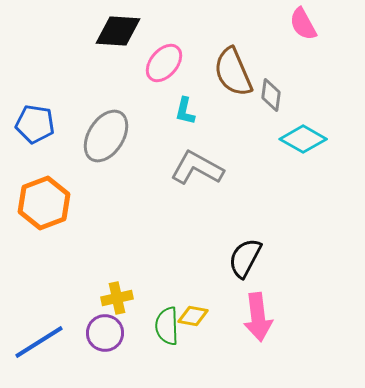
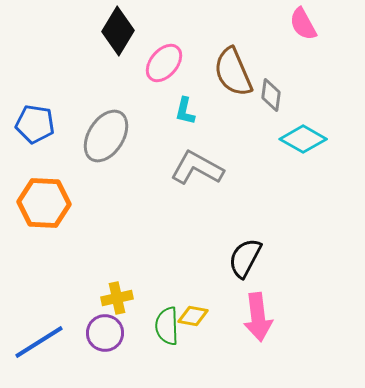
black diamond: rotated 63 degrees counterclockwise
orange hexagon: rotated 24 degrees clockwise
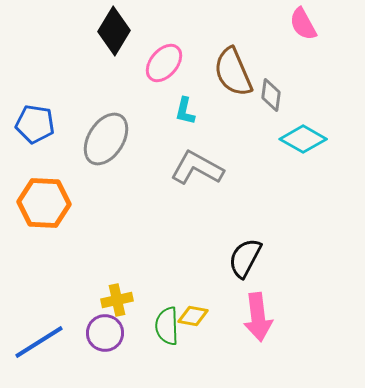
black diamond: moved 4 px left
gray ellipse: moved 3 px down
yellow cross: moved 2 px down
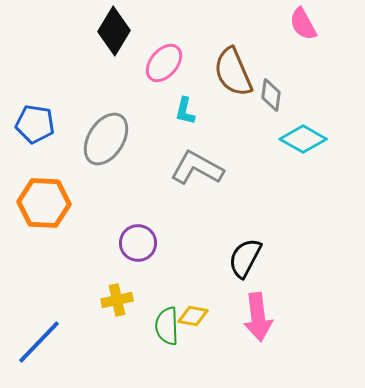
purple circle: moved 33 px right, 90 px up
blue line: rotated 14 degrees counterclockwise
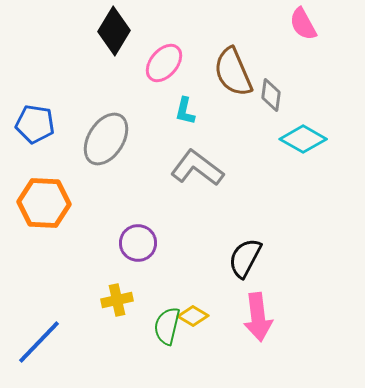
gray L-shape: rotated 8 degrees clockwise
yellow diamond: rotated 20 degrees clockwise
green semicircle: rotated 15 degrees clockwise
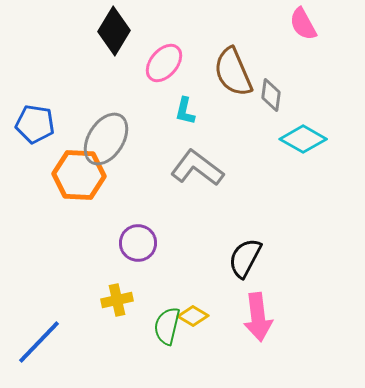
orange hexagon: moved 35 px right, 28 px up
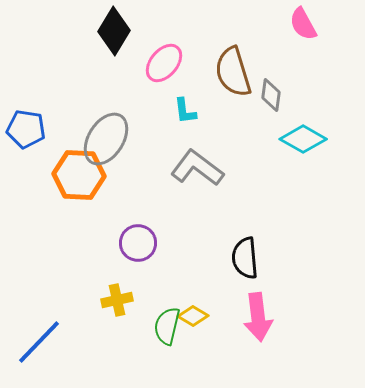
brown semicircle: rotated 6 degrees clockwise
cyan L-shape: rotated 20 degrees counterclockwise
blue pentagon: moved 9 px left, 5 px down
black semicircle: rotated 33 degrees counterclockwise
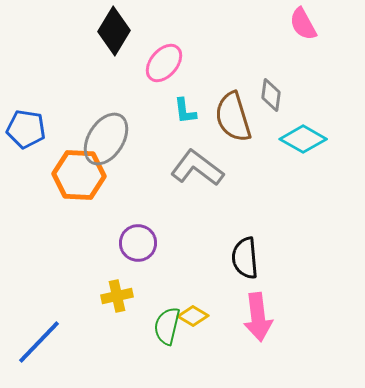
brown semicircle: moved 45 px down
yellow cross: moved 4 px up
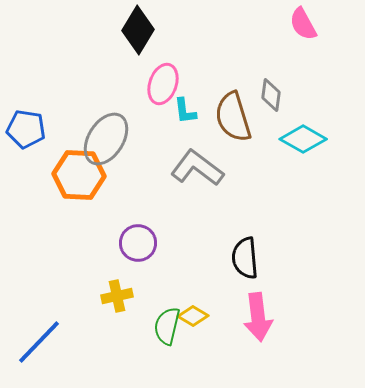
black diamond: moved 24 px right, 1 px up
pink ellipse: moved 1 px left, 21 px down; rotated 21 degrees counterclockwise
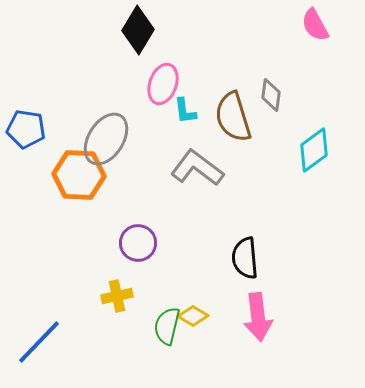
pink semicircle: moved 12 px right, 1 px down
cyan diamond: moved 11 px right, 11 px down; rotated 66 degrees counterclockwise
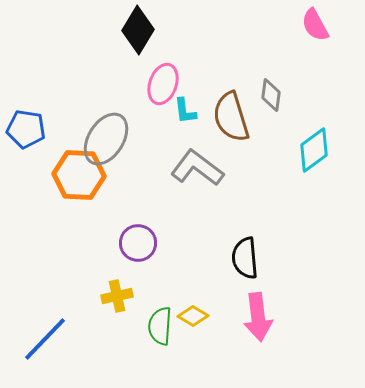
brown semicircle: moved 2 px left
green semicircle: moved 7 px left; rotated 9 degrees counterclockwise
blue line: moved 6 px right, 3 px up
